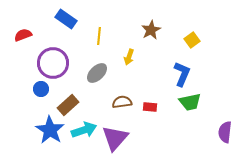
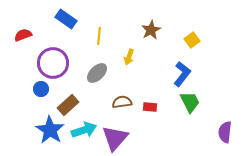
blue L-shape: rotated 15 degrees clockwise
green trapezoid: rotated 105 degrees counterclockwise
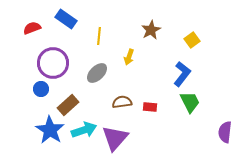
red semicircle: moved 9 px right, 7 px up
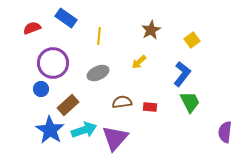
blue rectangle: moved 1 px up
yellow arrow: moved 10 px right, 5 px down; rotated 28 degrees clockwise
gray ellipse: moved 1 px right; rotated 20 degrees clockwise
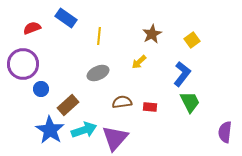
brown star: moved 1 px right, 4 px down
purple circle: moved 30 px left, 1 px down
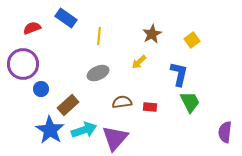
blue L-shape: moved 3 px left; rotated 25 degrees counterclockwise
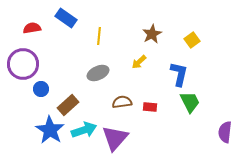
red semicircle: rotated 12 degrees clockwise
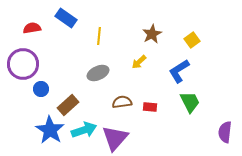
blue L-shape: moved 3 px up; rotated 135 degrees counterclockwise
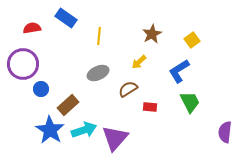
brown semicircle: moved 6 px right, 13 px up; rotated 24 degrees counterclockwise
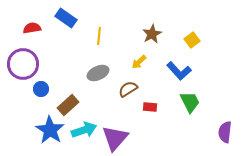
blue L-shape: rotated 100 degrees counterclockwise
